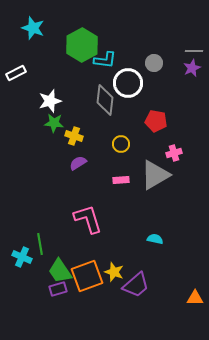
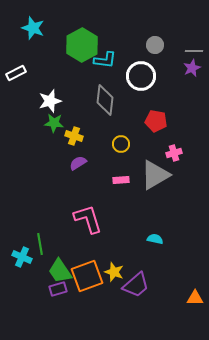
gray circle: moved 1 px right, 18 px up
white circle: moved 13 px right, 7 px up
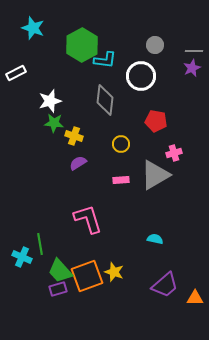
green trapezoid: rotated 8 degrees counterclockwise
purple trapezoid: moved 29 px right
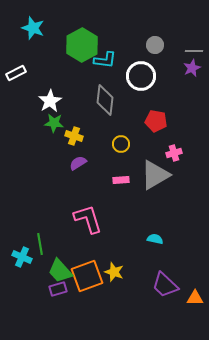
white star: rotated 15 degrees counterclockwise
purple trapezoid: rotated 84 degrees clockwise
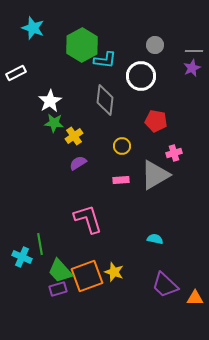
yellow cross: rotated 36 degrees clockwise
yellow circle: moved 1 px right, 2 px down
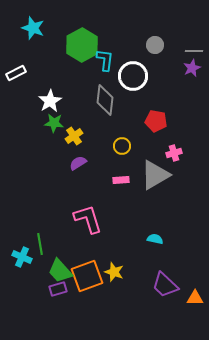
cyan L-shape: rotated 90 degrees counterclockwise
white circle: moved 8 px left
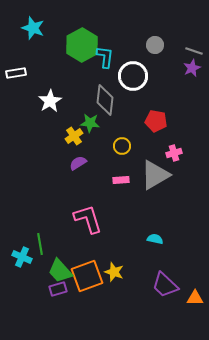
gray line: rotated 18 degrees clockwise
cyan L-shape: moved 3 px up
white rectangle: rotated 18 degrees clockwise
green star: moved 36 px right
